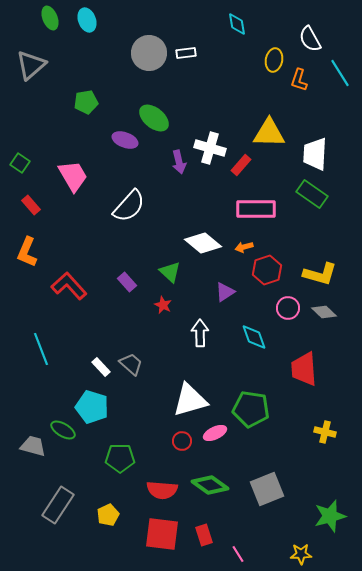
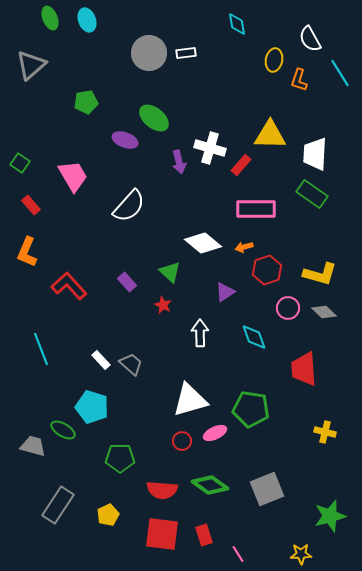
yellow triangle at (269, 133): moved 1 px right, 2 px down
white rectangle at (101, 367): moved 7 px up
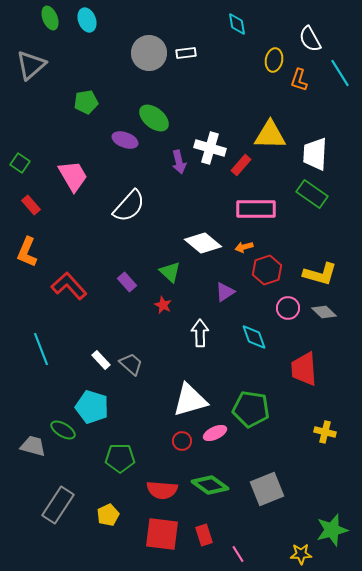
green star at (330, 516): moved 2 px right, 14 px down
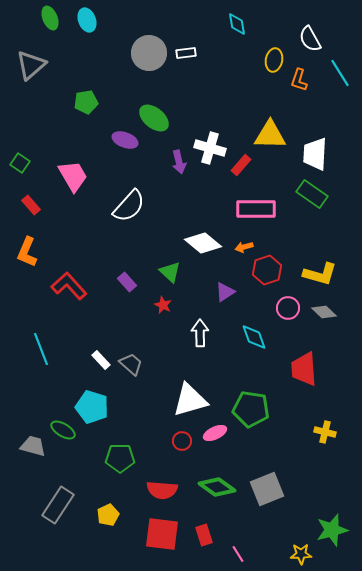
green diamond at (210, 485): moved 7 px right, 2 px down
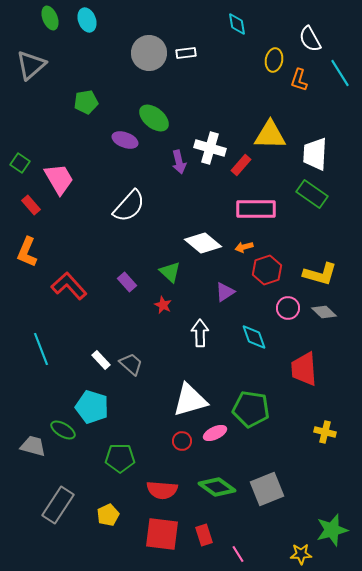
pink trapezoid at (73, 176): moved 14 px left, 3 px down
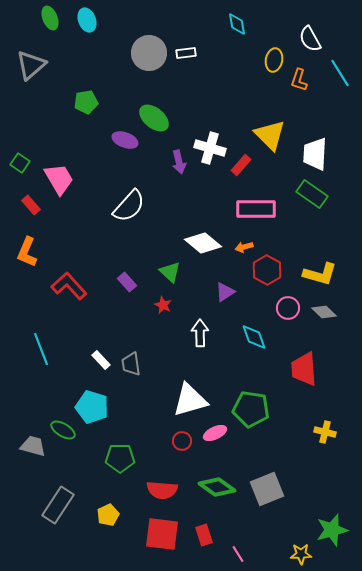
yellow triangle at (270, 135): rotated 44 degrees clockwise
red hexagon at (267, 270): rotated 12 degrees counterclockwise
gray trapezoid at (131, 364): rotated 140 degrees counterclockwise
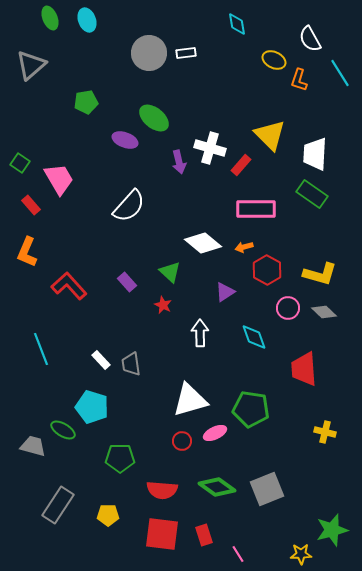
yellow ellipse at (274, 60): rotated 75 degrees counterclockwise
yellow pentagon at (108, 515): rotated 25 degrees clockwise
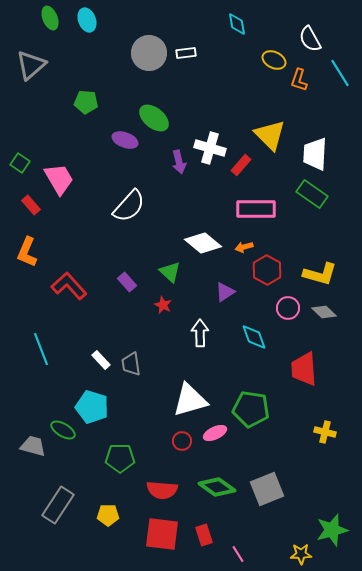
green pentagon at (86, 102): rotated 15 degrees clockwise
